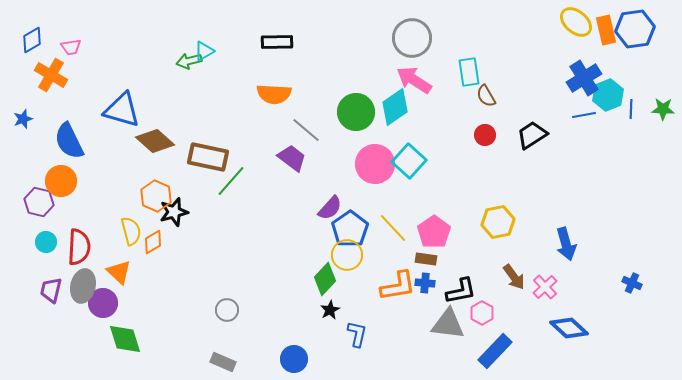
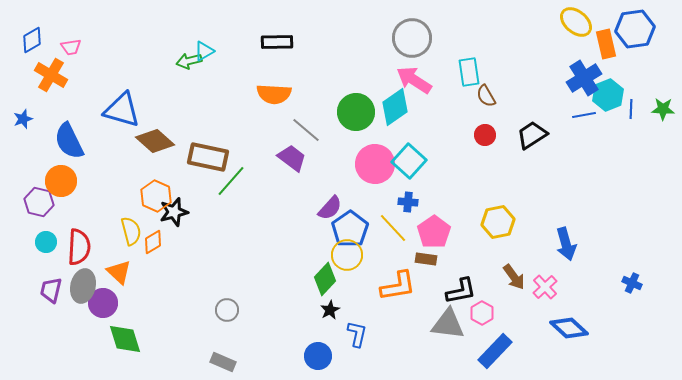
orange rectangle at (606, 30): moved 14 px down
blue cross at (425, 283): moved 17 px left, 81 px up
blue circle at (294, 359): moved 24 px right, 3 px up
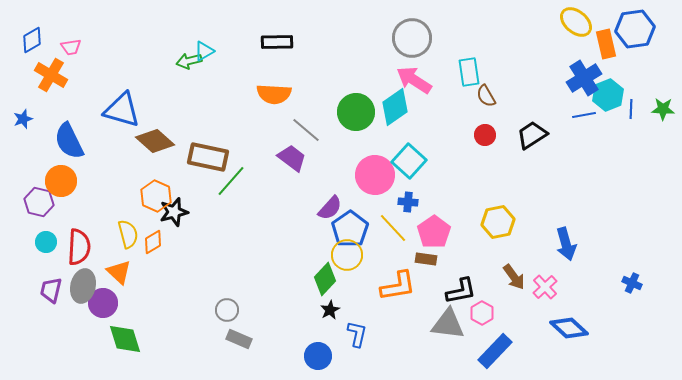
pink circle at (375, 164): moved 11 px down
yellow semicircle at (131, 231): moved 3 px left, 3 px down
gray rectangle at (223, 362): moved 16 px right, 23 px up
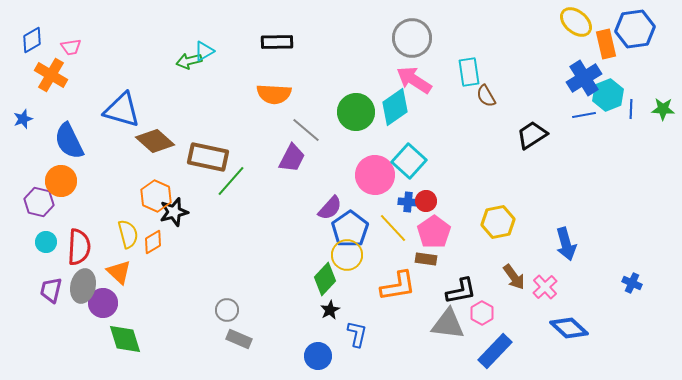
red circle at (485, 135): moved 59 px left, 66 px down
purple trapezoid at (292, 158): rotated 80 degrees clockwise
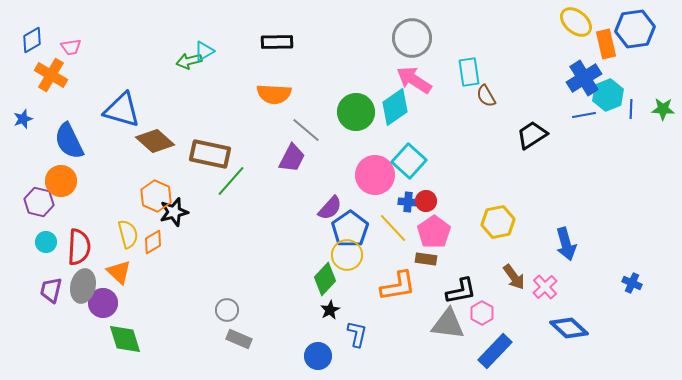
brown rectangle at (208, 157): moved 2 px right, 3 px up
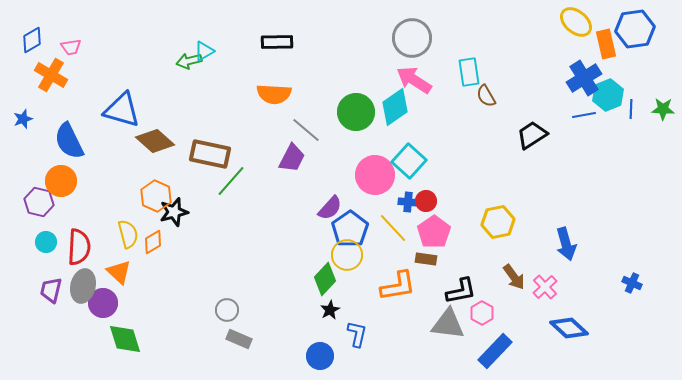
blue circle at (318, 356): moved 2 px right
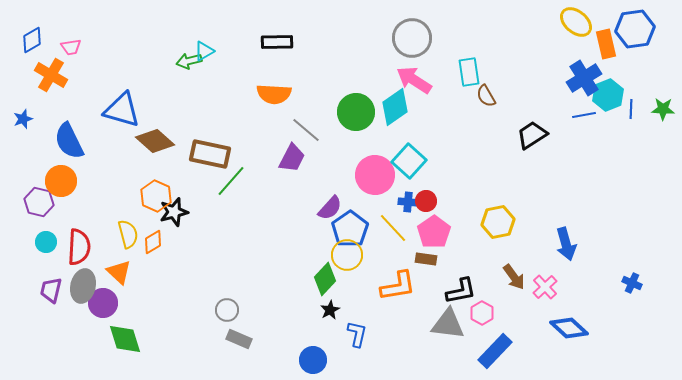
blue circle at (320, 356): moved 7 px left, 4 px down
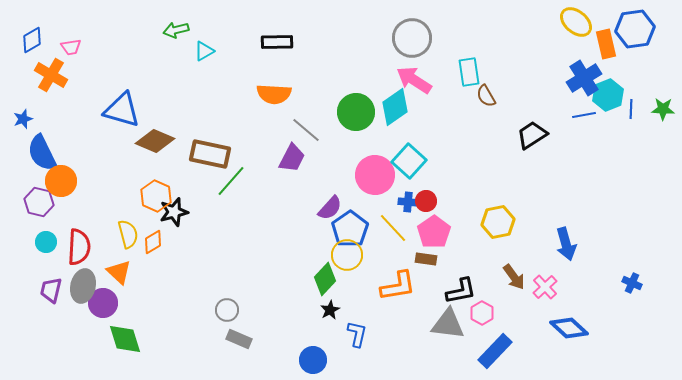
green arrow at (189, 61): moved 13 px left, 31 px up
blue semicircle at (69, 141): moved 27 px left, 12 px down
brown diamond at (155, 141): rotated 18 degrees counterclockwise
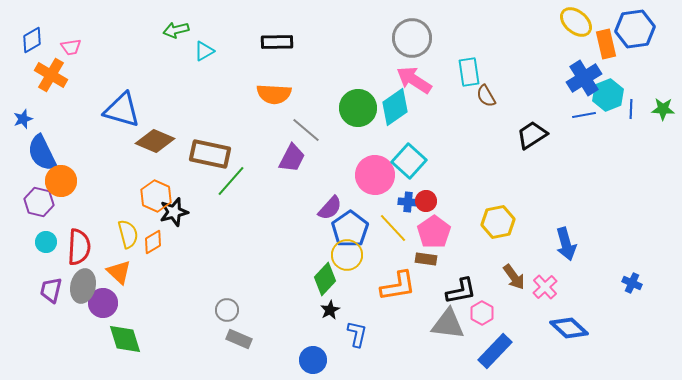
green circle at (356, 112): moved 2 px right, 4 px up
